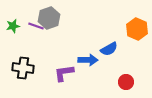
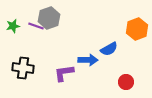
orange hexagon: rotated 15 degrees clockwise
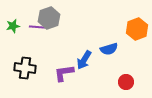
purple line: moved 1 px right, 1 px down; rotated 14 degrees counterclockwise
blue semicircle: rotated 12 degrees clockwise
blue arrow: moved 4 px left; rotated 120 degrees clockwise
black cross: moved 2 px right
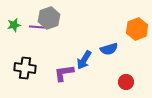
green star: moved 1 px right, 1 px up
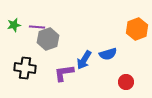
gray hexagon: moved 1 px left, 21 px down
blue semicircle: moved 1 px left, 5 px down
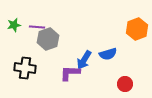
purple L-shape: moved 6 px right; rotated 10 degrees clockwise
red circle: moved 1 px left, 2 px down
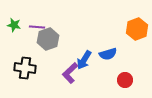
green star: rotated 24 degrees clockwise
purple L-shape: rotated 45 degrees counterclockwise
red circle: moved 4 px up
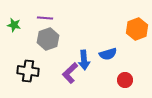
purple line: moved 8 px right, 9 px up
blue arrow: rotated 36 degrees counterclockwise
black cross: moved 3 px right, 3 px down
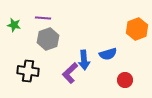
purple line: moved 2 px left
